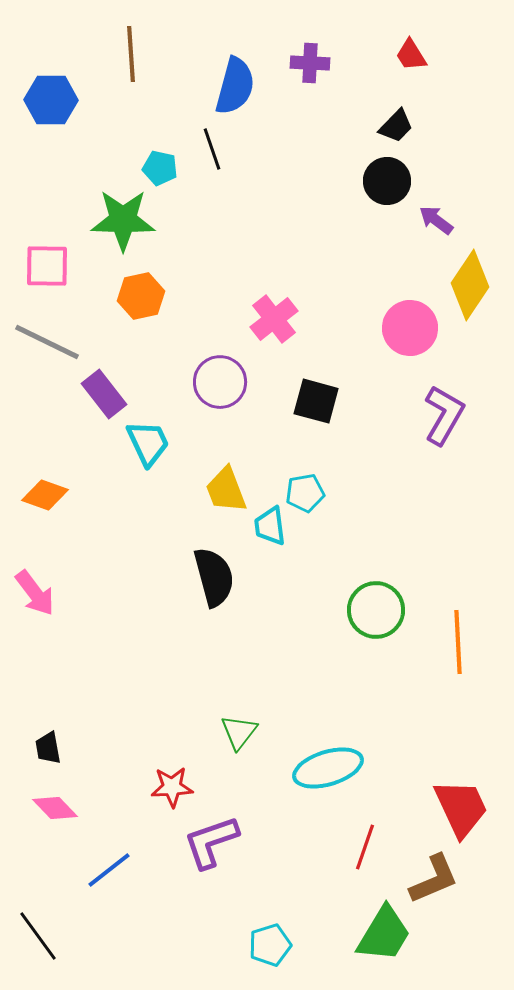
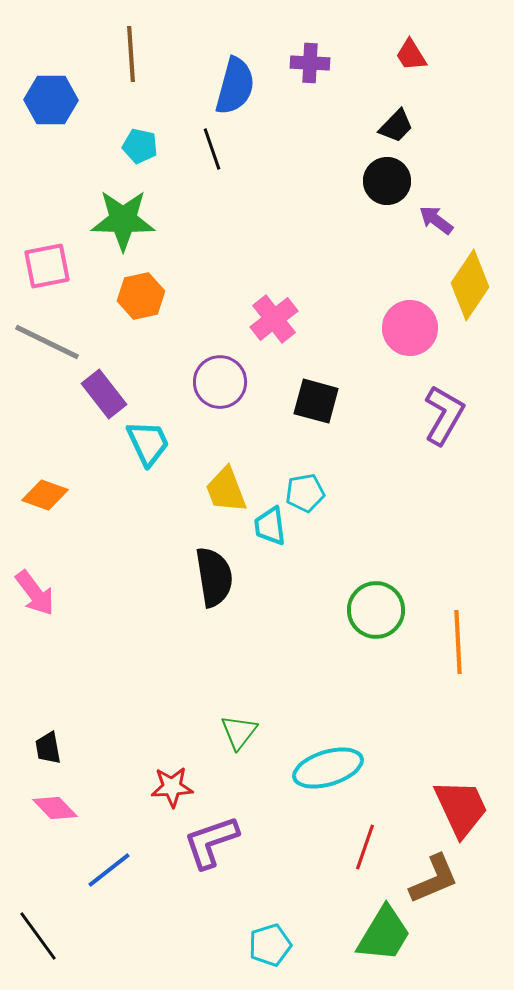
cyan pentagon at (160, 168): moved 20 px left, 22 px up
pink square at (47, 266): rotated 12 degrees counterclockwise
black semicircle at (214, 577): rotated 6 degrees clockwise
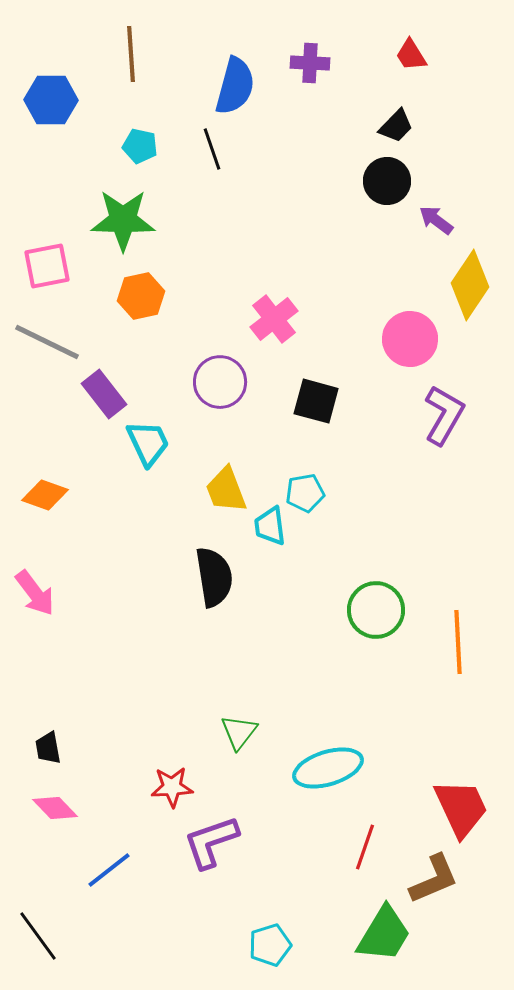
pink circle at (410, 328): moved 11 px down
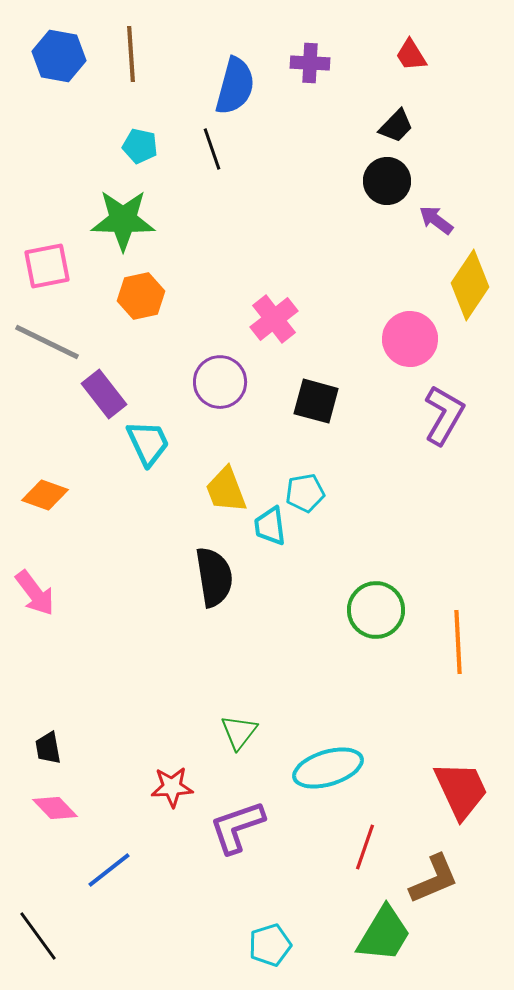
blue hexagon at (51, 100): moved 8 px right, 44 px up; rotated 9 degrees clockwise
red trapezoid at (461, 808): moved 18 px up
purple L-shape at (211, 842): moved 26 px right, 15 px up
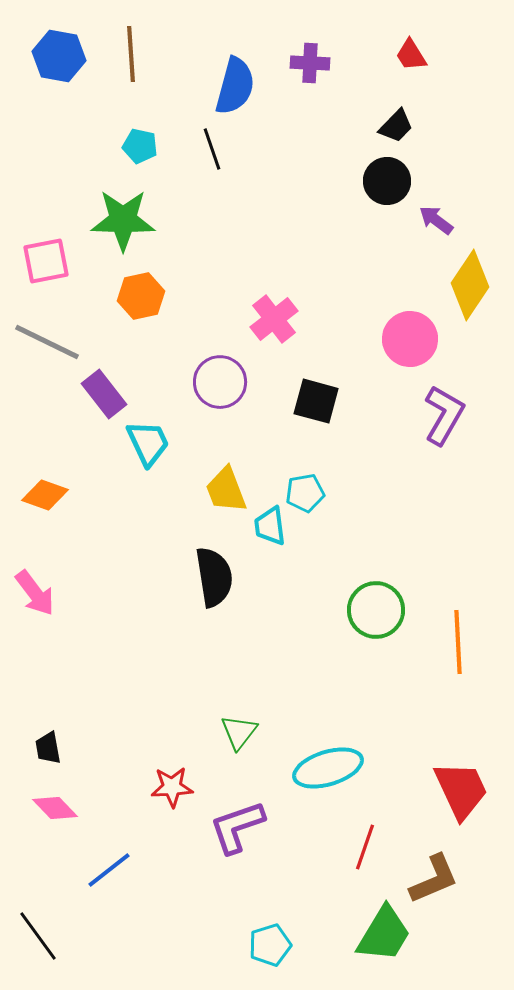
pink square at (47, 266): moved 1 px left, 5 px up
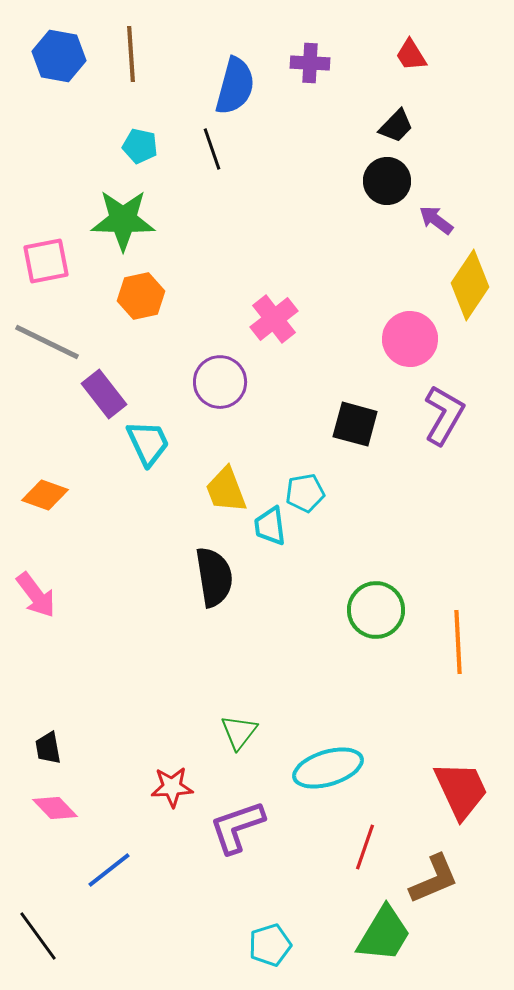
black square at (316, 401): moved 39 px right, 23 px down
pink arrow at (35, 593): moved 1 px right, 2 px down
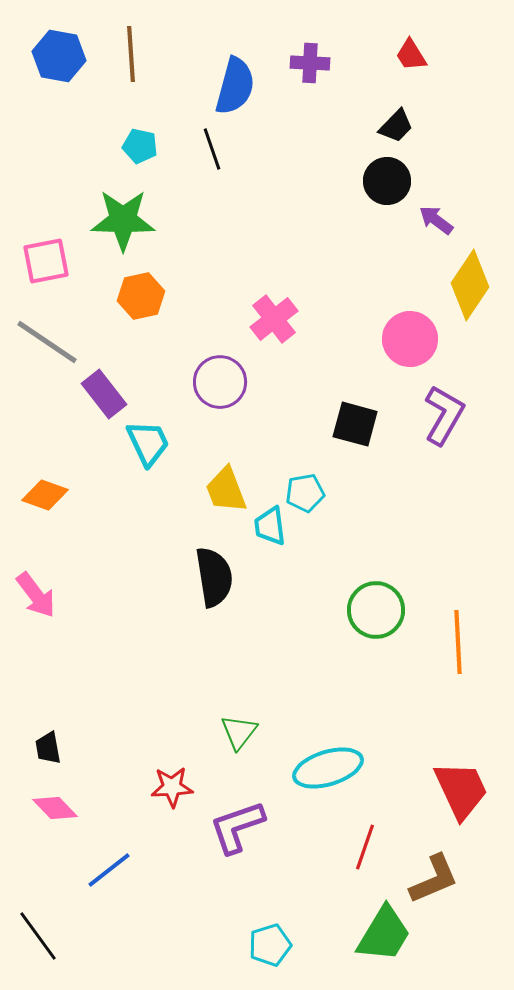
gray line at (47, 342): rotated 8 degrees clockwise
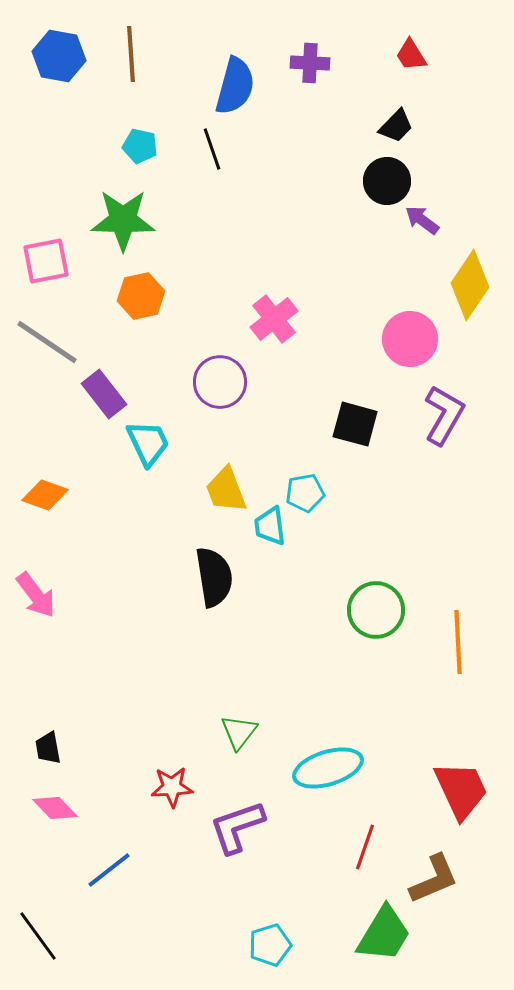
purple arrow at (436, 220): moved 14 px left
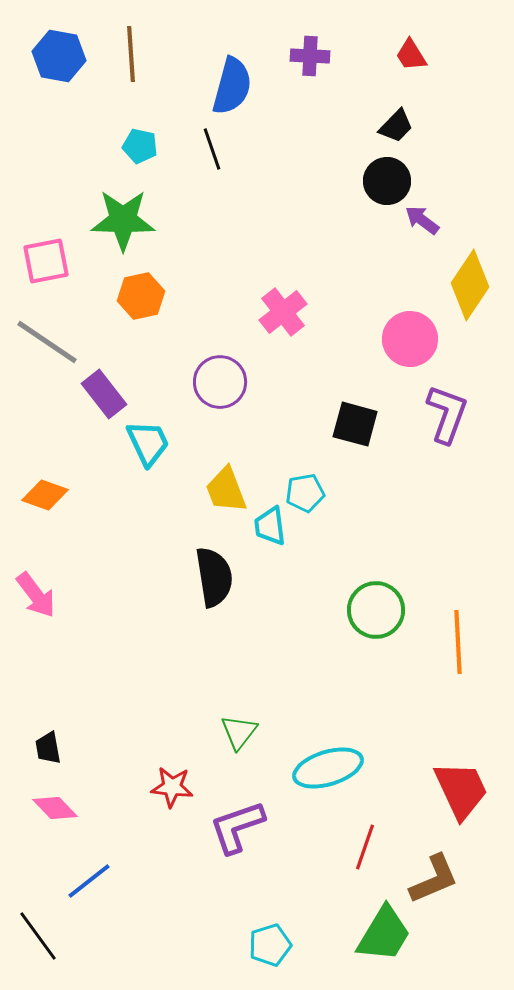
purple cross at (310, 63): moved 7 px up
blue semicircle at (235, 86): moved 3 px left
pink cross at (274, 319): moved 9 px right, 7 px up
purple L-shape at (444, 415): moved 3 px right, 1 px up; rotated 10 degrees counterclockwise
red star at (172, 787): rotated 9 degrees clockwise
blue line at (109, 870): moved 20 px left, 11 px down
